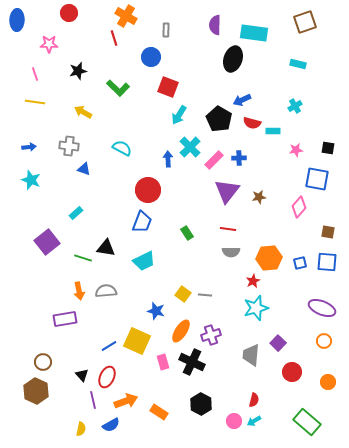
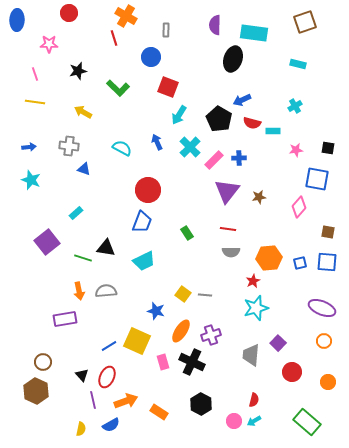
blue arrow at (168, 159): moved 11 px left, 17 px up; rotated 21 degrees counterclockwise
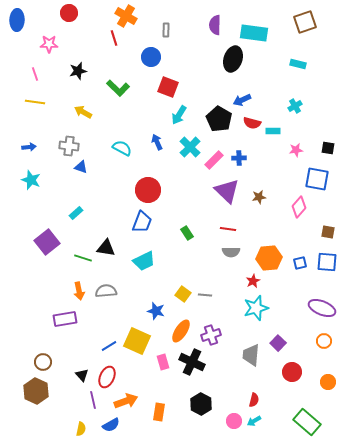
blue triangle at (84, 169): moved 3 px left, 2 px up
purple triangle at (227, 191): rotated 24 degrees counterclockwise
orange rectangle at (159, 412): rotated 66 degrees clockwise
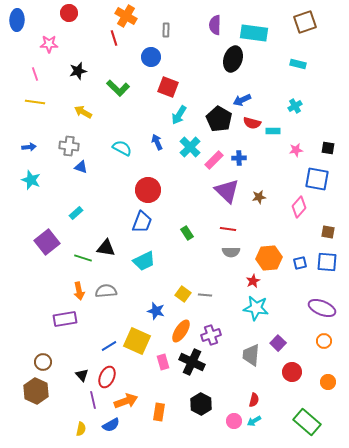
cyan star at (256, 308): rotated 25 degrees clockwise
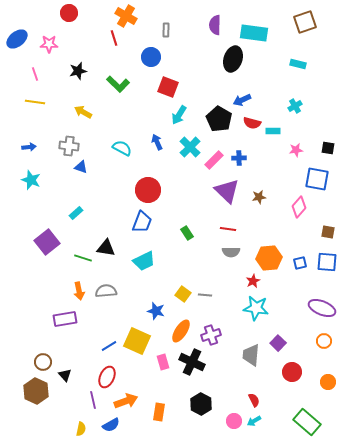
blue ellipse at (17, 20): moved 19 px down; rotated 50 degrees clockwise
green L-shape at (118, 88): moved 4 px up
black triangle at (82, 375): moved 17 px left
red semicircle at (254, 400): rotated 40 degrees counterclockwise
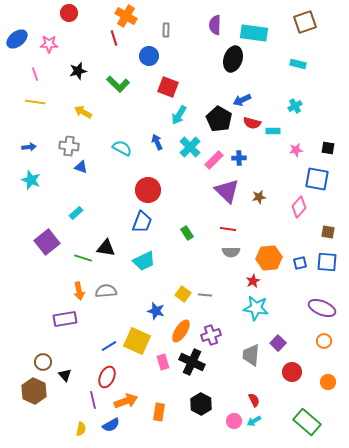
blue circle at (151, 57): moved 2 px left, 1 px up
brown hexagon at (36, 391): moved 2 px left
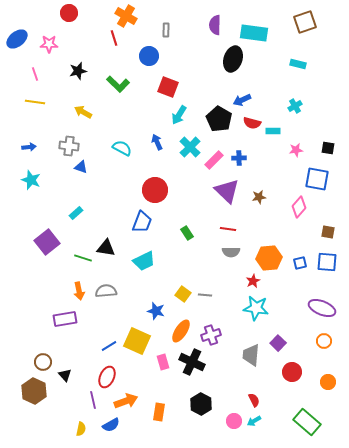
red circle at (148, 190): moved 7 px right
